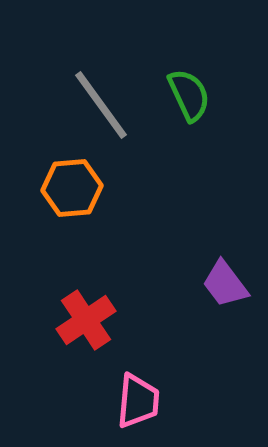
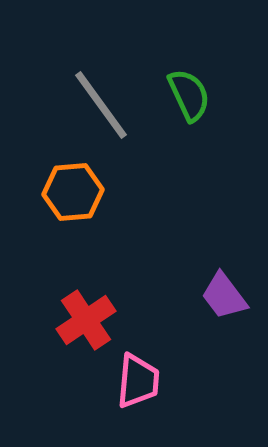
orange hexagon: moved 1 px right, 4 px down
purple trapezoid: moved 1 px left, 12 px down
pink trapezoid: moved 20 px up
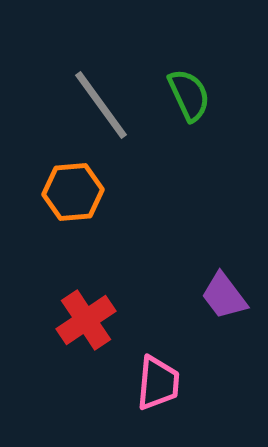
pink trapezoid: moved 20 px right, 2 px down
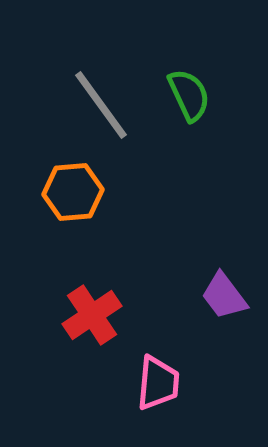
red cross: moved 6 px right, 5 px up
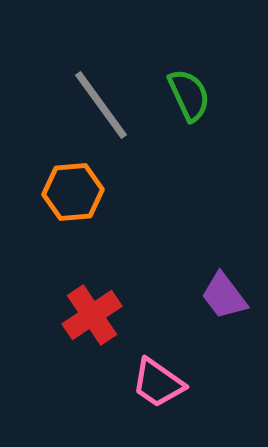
pink trapezoid: rotated 120 degrees clockwise
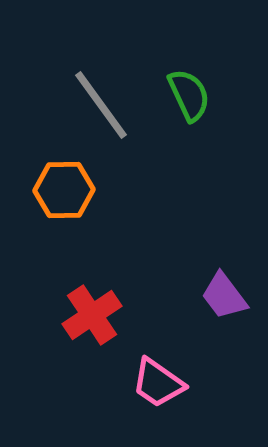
orange hexagon: moved 9 px left, 2 px up; rotated 4 degrees clockwise
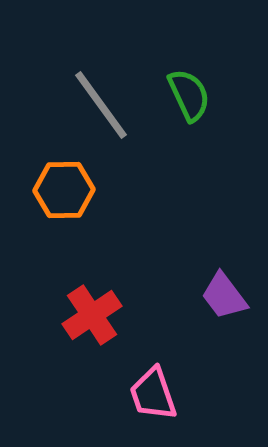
pink trapezoid: moved 5 px left, 11 px down; rotated 36 degrees clockwise
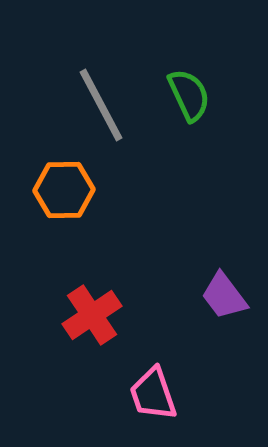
gray line: rotated 8 degrees clockwise
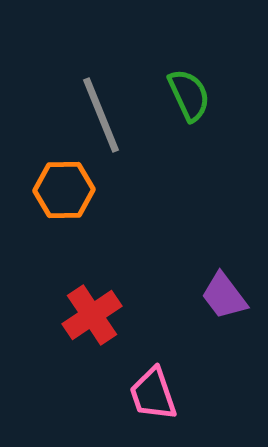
gray line: moved 10 px down; rotated 6 degrees clockwise
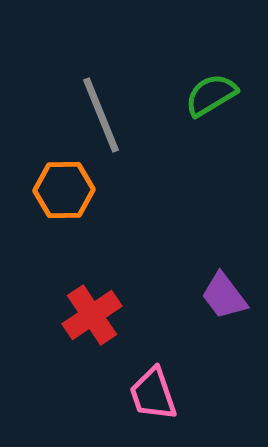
green semicircle: moved 22 px right; rotated 96 degrees counterclockwise
